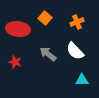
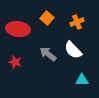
orange square: moved 2 px right
white semicircle: moved 2 px left, 1 px up
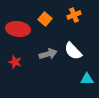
orange square: moved 2 px left, 1 px down
orange cross: moved 3 px left, 7 px up
white semicircle: moved 1 px down
gray arrow: rotated 126 degrees clockwise
cyan triangle: moved 5 px right, 1 px up
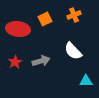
orange square: rotated 24 degrees clockwise
gray arrow: moved 7 px left, 7 px down
red star: rotated 24 degrees clockwise
cyan triangle: moved 1 px left, 2 px down
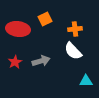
orange cross: moved 1 px right, 14 px down; rotated 16 degrees clockwise
